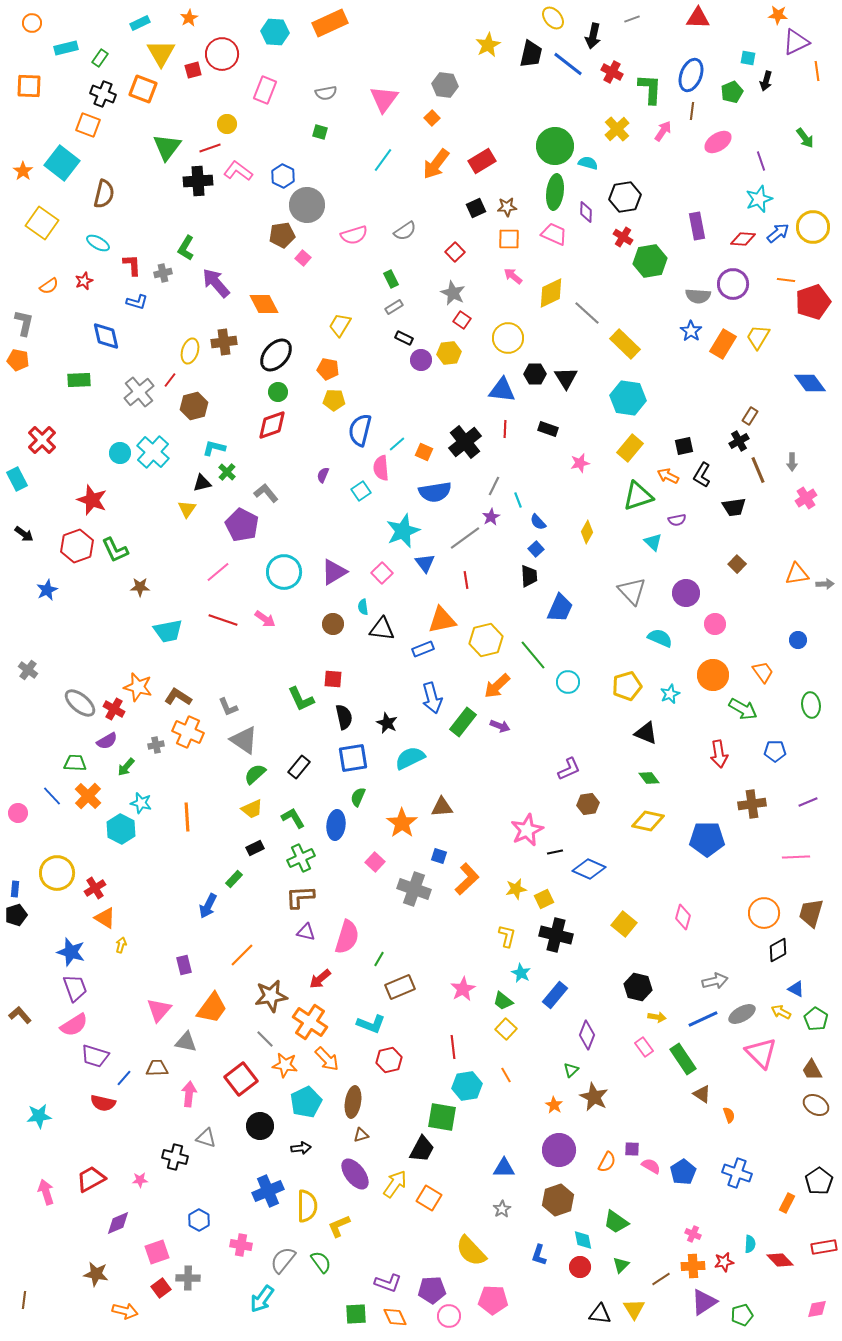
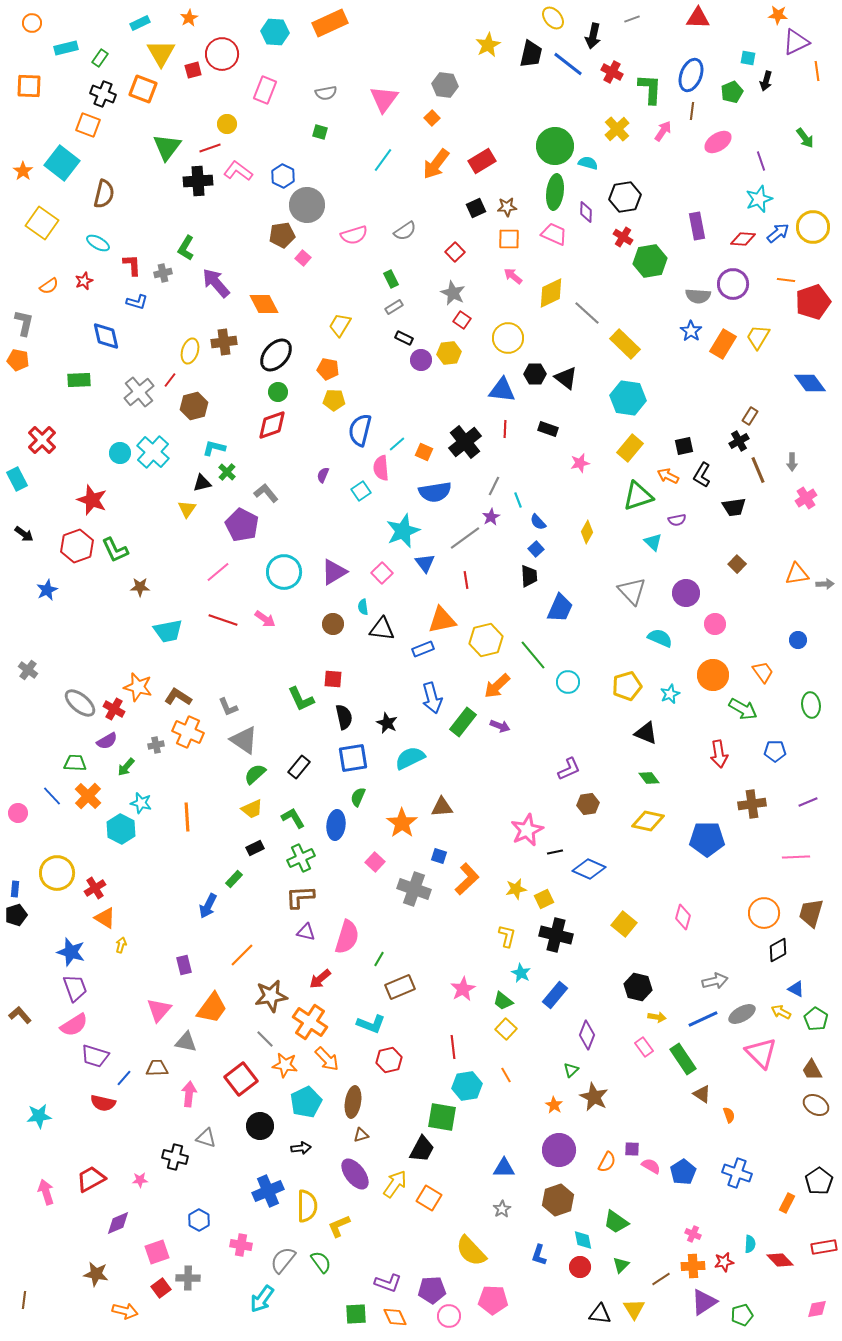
black triangle at (566, 378): rotated 20 degrees counterclockwise
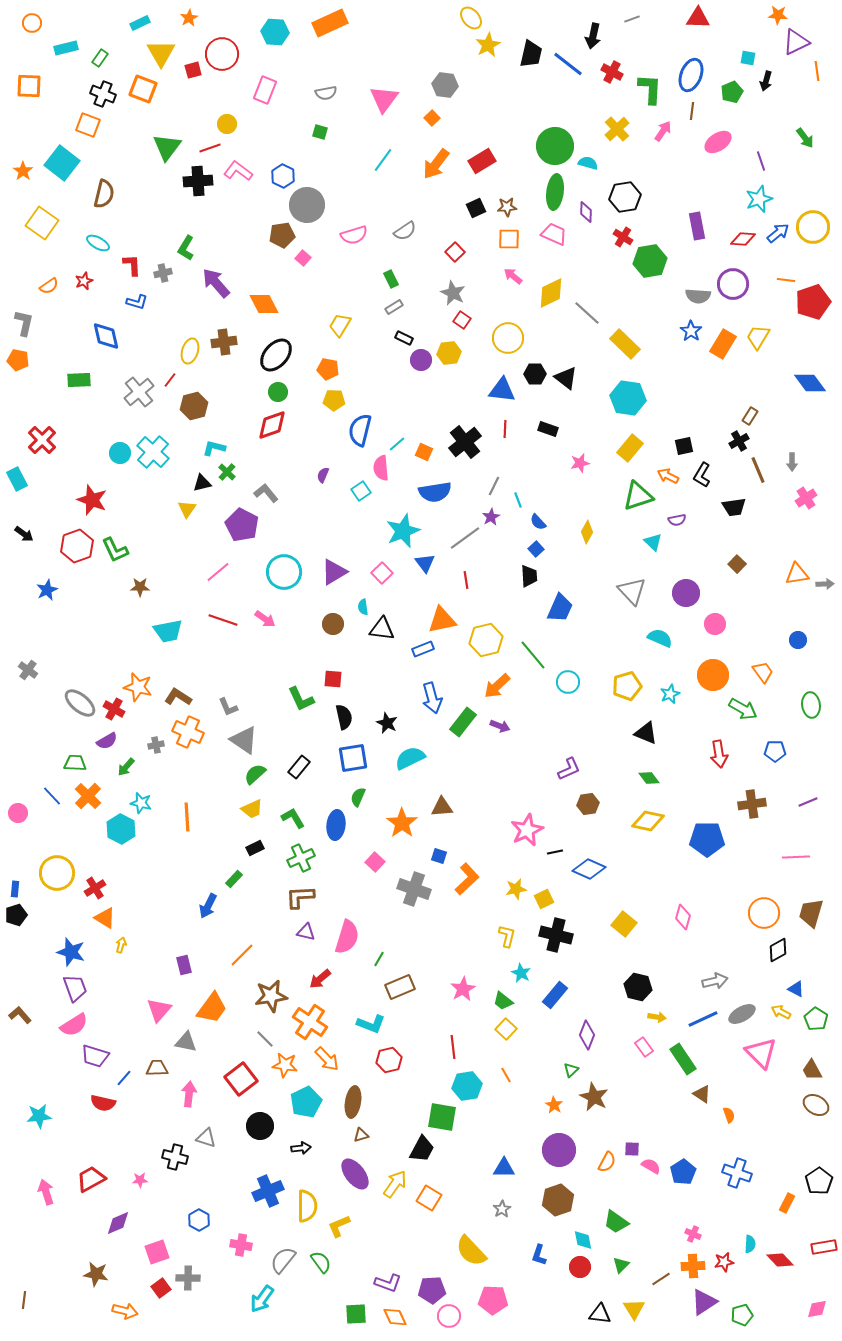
yellow ellipse at (553, 18): moved 82 px left
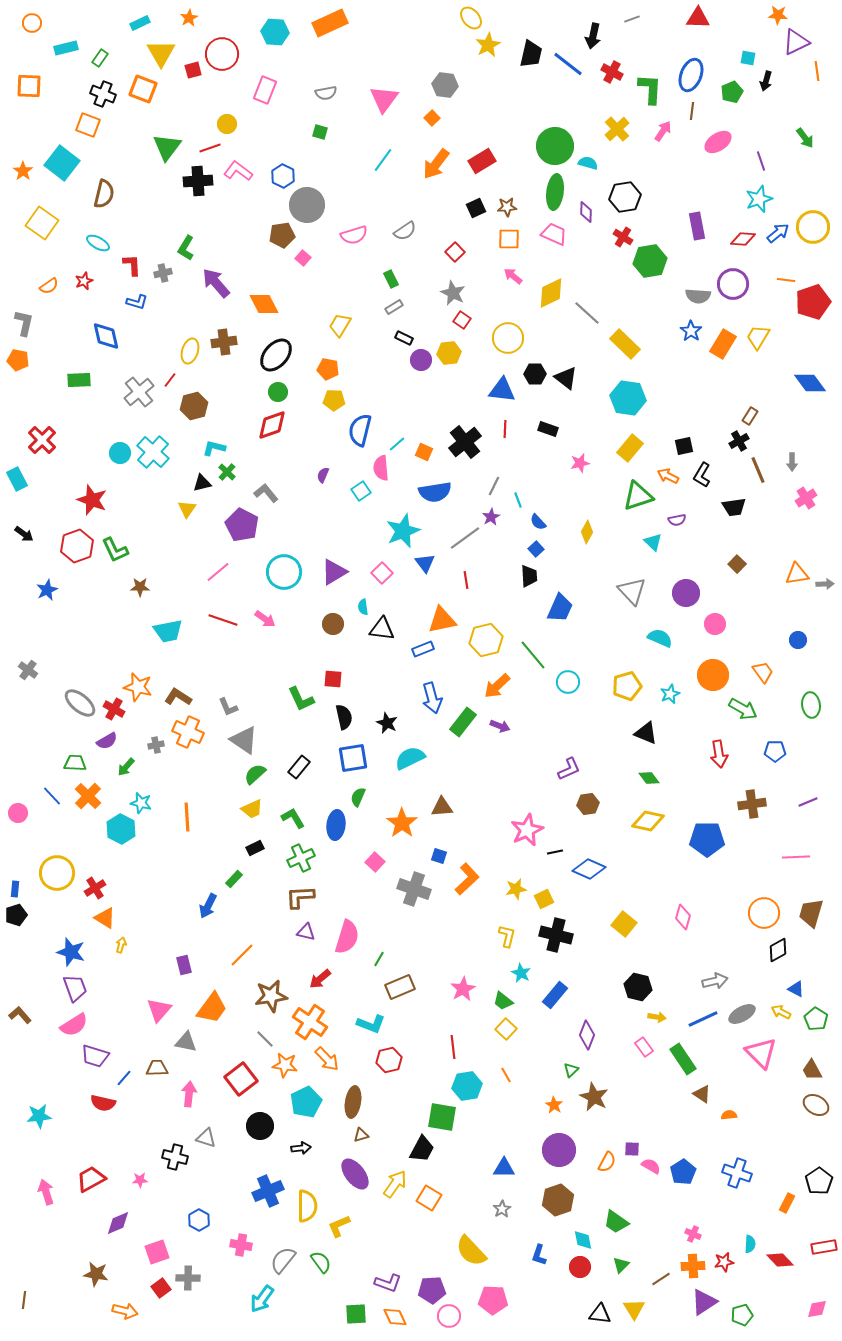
orange semicircle at (729, 1115): rotated 77 degrees counterclockwise
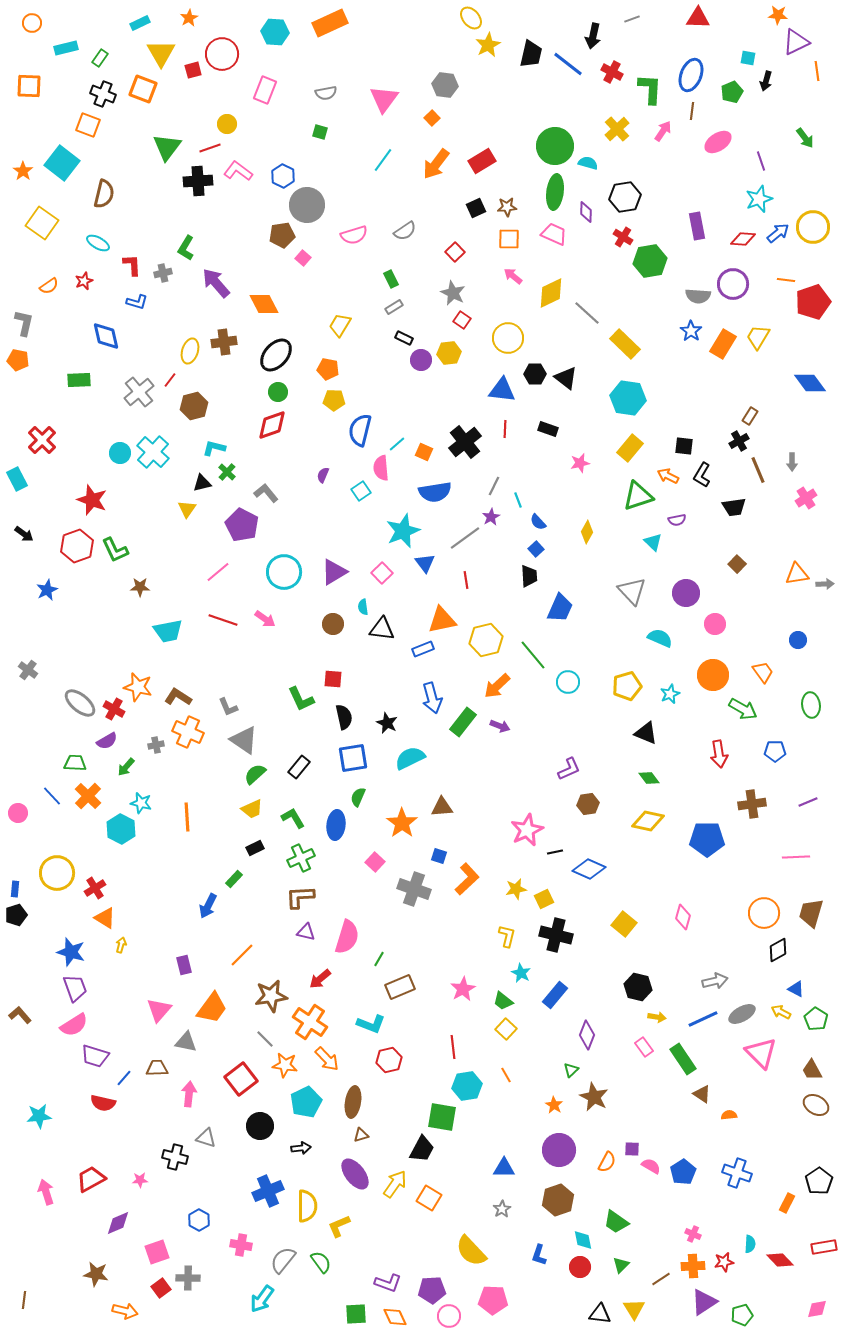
black square at (684, 446): rotated 18 degrees clockwise
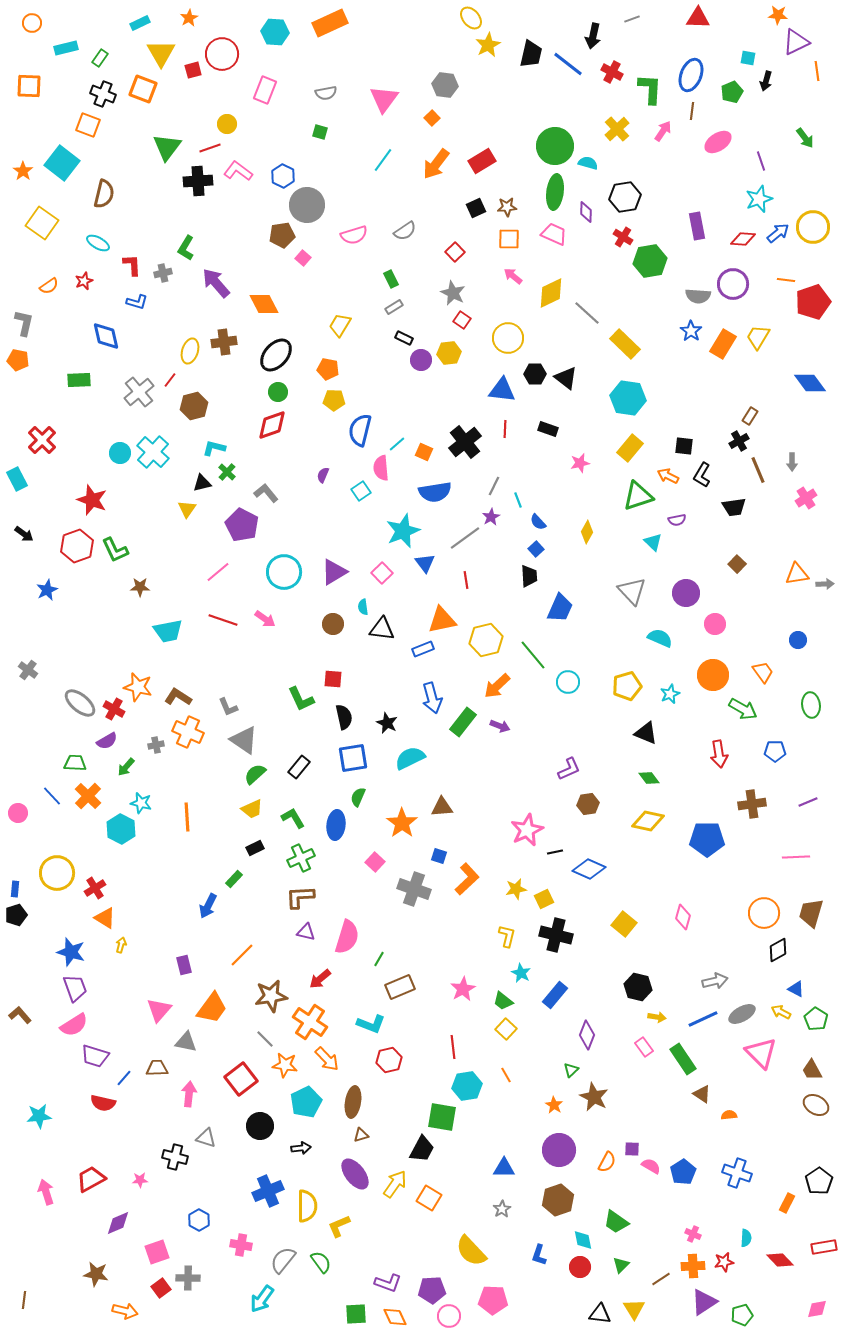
cyan semicircle at (750, 1244): moved 4 px left, 6 px up
